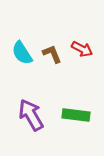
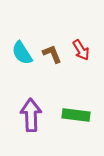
red arrow: moved 1 px left, 1 px down; rotated 30 degrees clockwise
purple arrow: rotated 28 degrees clockwise
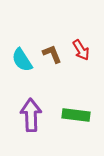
cyan semicircle: moved 7 px down
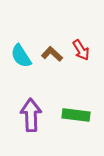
brown L-shape: rotated 25 degrees counterclockwise
cyan semicircle: moved 1 px left, 4 px up
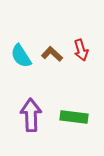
red arrow: rotated 15 degrees clockwise
green rectangle: moved 2 px left, 2 px down
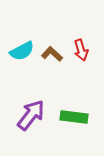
cyan semicircle: moved 1 px right, 5 px up; rotated 85 degrees counterclockwise
purple arrow: rotated 40 degrees clockwise
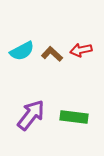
red arrow: rotated 95 degrees clockwise
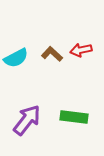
cyan semicircle: moved 6 px left, 7 px down
purple arrow: moved 4 px left, 5 px down
